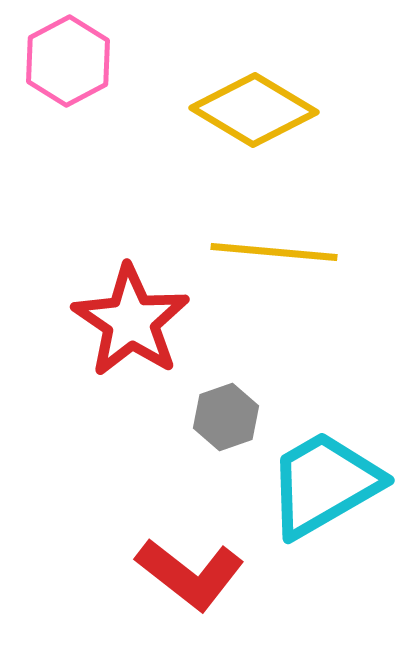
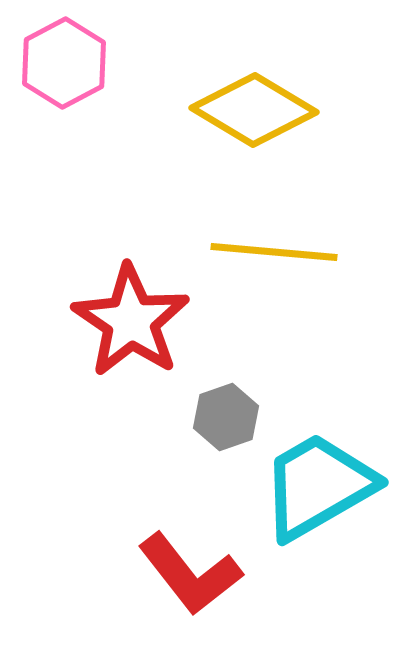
pink hexagon: moved 4 px left, 2 px down
cyan trapezoid: moved 6 px left, 2 px down
red L-shape: rotated 14 degrees clockwise
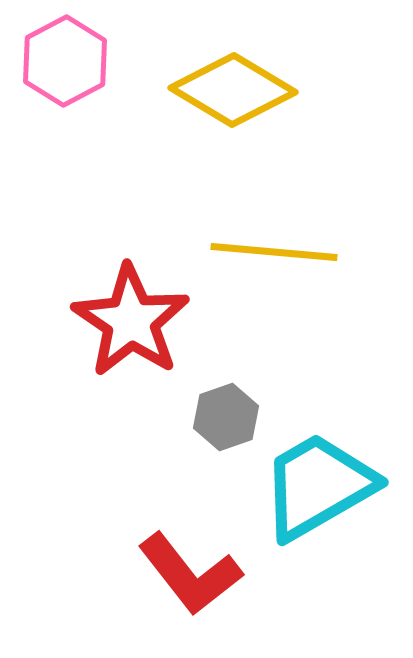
pink hexagon: moved 1 px right, 2 px up
yellow diamond: moved 21 px left, 20 px up
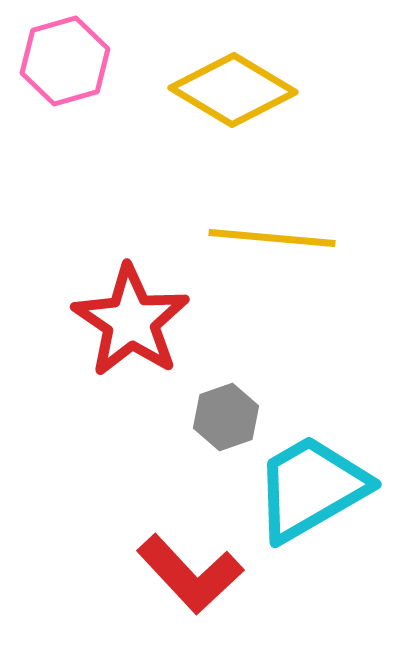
pink hexagon: rotated 12 degrees clockwise
yellow line: moved 2 px left, 14 px up
cyan trapezoid: moved 7 px left, 2 px down
red L-shape: rotated 5 degrees counterclockwise
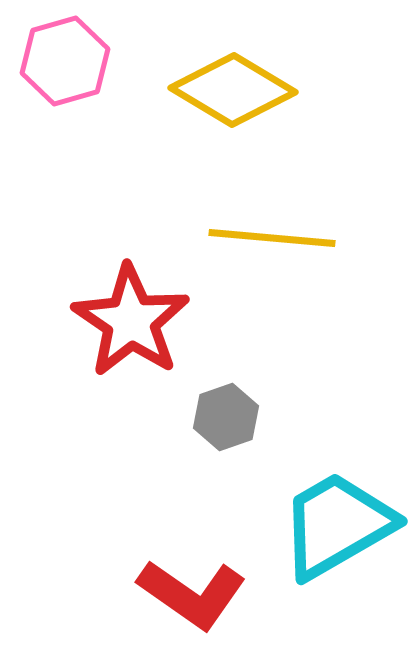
cyan trapezoid: moved 26 px right, 37 px down
red L-shape: moved 2 px right, 20 px down; rotated 12 degrees counterclockwise
